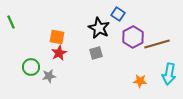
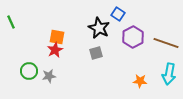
brown line: moved 9 px right, 1 px up; rotated 35 degrees clockwise
red star: moved 4 px left, 3 px up
green circle: moved 2 px left, 4 px down
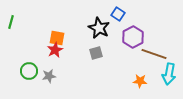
green line: rotated 40 degrees clockwise
orange square: moved 1 px down
brown line: moved 12 px left, 11 px down
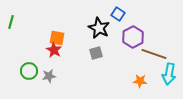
red star: moved 1 px left; rotated 14 degrees counterclockwise
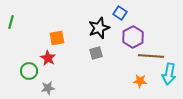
blue square: moved 2 px right, 1 px up
black star: rotated 25 degrees clockwise
orange square: rotated 21 degrees counterclockwise
red star: moved 6 px left, 8 px down
brown line: moved 3 px left, 2 px down; rotated 15 degrees counterclockwise
gray star: moved 1 px left, 12 px down
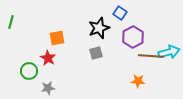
cyan arrow: moved 22 px up; rotated 115 degrees counterclockwise
orange star: moved 2 px left
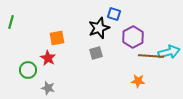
blue square: moved 6 px left, 1 px down; rotated 16 degrees counterclockwise
green circle: moved 1 px left, 1 px up
gray star: rotated 24 degrees clockwise
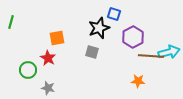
gray square: moved 4 px left, 1 px up; rotated 32 degrees clockwise
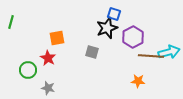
black star: moved 8 px right
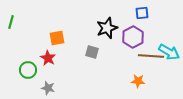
blue square: moved 28 px right, 1 px up; rotated 24 degrees counterclockwise
cyan arrow: rotated 45 degrees clockwise
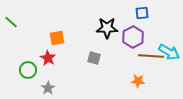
green line: rotated 64 degrees counterclockwise
black star: rotated 20 degrees clockwise
gray square: moved 2 px right, 6 px down
gray star: rotated 24 degrees clockwise
